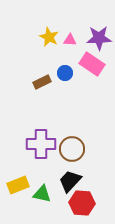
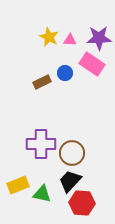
brown circle: moved 4 px down
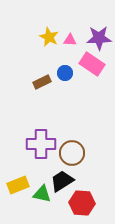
black trapezoid: moved 8 px left; rotated 15 degrees clockwise
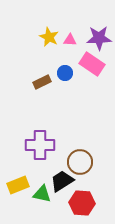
purple cross: moved 1 px left, 1 px down
brown circle: moved 8 px right, 9 px down
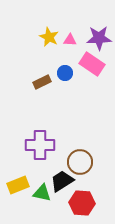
green triangle: moved 1 px up
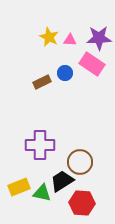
yellow rectangle: moved 1 px right, 2 px down
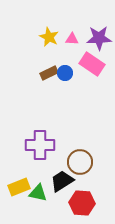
pink triangle: moved 2 px right, 1 px up
brown rectangle: moved 7 px right, 9 px up
green triangle: moved 4 px left
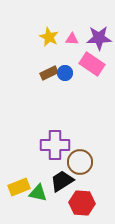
purple cross: moved 15 px right
